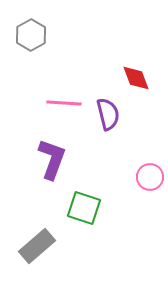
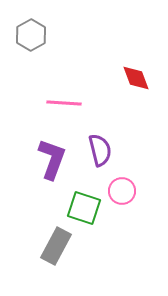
purple semicircle: moved 8 px left, 36 px down
pink circle: moved 28 px left, 14 px down
gray rectangle: moved 19 px right; rotated 21 degrees counterclockwise
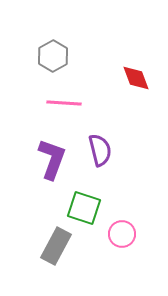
gray hexagon: moved 22 px right, 21 px down
pink circle: moved 43 px down
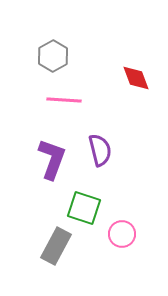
pink line: moved 3 px up
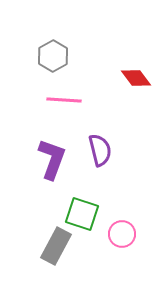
red diamond: rotated 16 degrees counterclockwise
green square: moved 2 px left, 6 px down
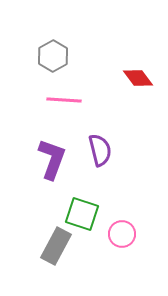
red diamond: moved 2 px right
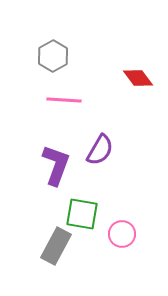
purple semicircle: rotated 44 degrees clockwise
purple L-shape: moved 4 px right, 6 px down
green square: rotated 8 degrees counterclockwise
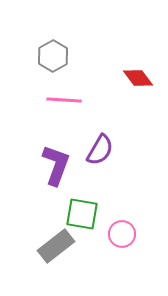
gray rectangle: rotated 24 degrees clockwise
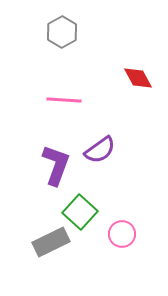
gray hexagon: moved 9 px right, 24 px up
red diamond: rotated 8 degrees clockwise
purple semicircle: rotated 24 degrees clockwise
green square: moved 2 px left, 2 px up; rotated 32 degrees clockwise
gray rectangle: moved 5 px left, 4 px up; rotated 12 degrees clockwise
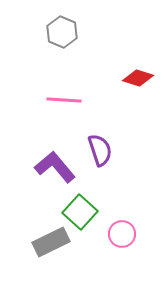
gray hexagon: rotated 8 degrees counterclockwise
red diamond: rotated 44 degrees counterclockwise
purple semicircle: rotated 72 degrees counterclockwise
purple L-shape: moved 1 px left, 2 px down; rotated 60 degrees counterclockwise
